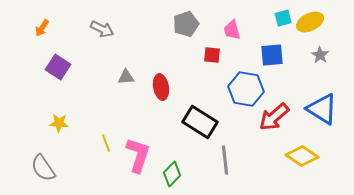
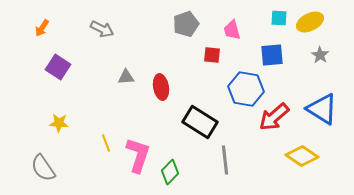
cyan square: moved 4 px left; rotated 18 degrees clockwise
green diamond: moved 2 px left, 2 px up
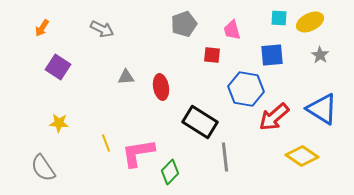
gray pentagon: moved 2 px left
pink L-shape: moved 2 px up; rotated 117 degrees counterclockwise
gray line: moved 3 px up
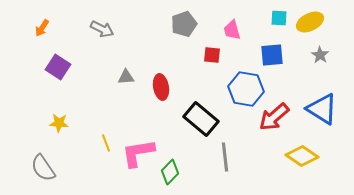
black rectangle: moved 1 px right, 3 px up; rotated 8 degrees clockwise
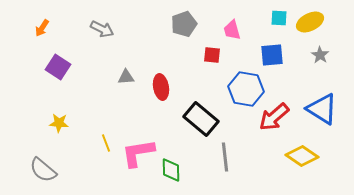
gray semicircle: moved 2 px down; rotated 16 degrees counterclockwise
green diamond: moved 1 px right, 2 px up; rotated 45 degrees counterclockwise
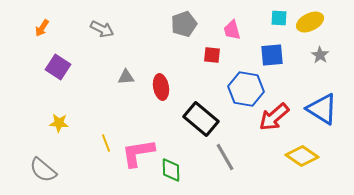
gray line: rotated 24 degrees counterclockwise
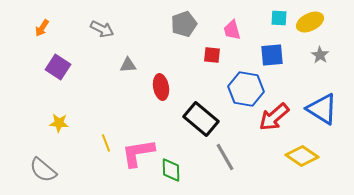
gray triangle: moved 2 px right, 12 px up
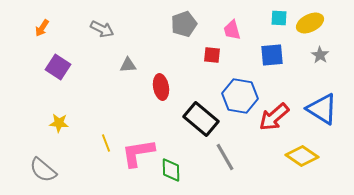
yellow ellipse: moved 1 px down
blue hexagon: moved 6 px left, 7 px down
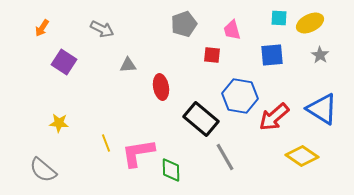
purple square: moved 6 px right, 5 px up
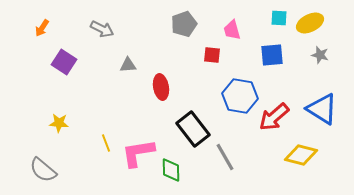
gray star: rotated 18 degrees counterclockwise
black rectangle: moved 8 px left, 10 px down; rotated 12 degrees clockwise
yellow diamond: moved 1 px left, 1 px up; rotated 20 degrees counterclockwise
